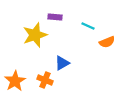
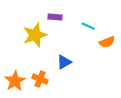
blue triangle: moved 2 px right, 1 px up
orange cross: moved 5 px left, 1 px up
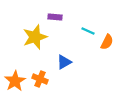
cyan line: moved 5 px down
yellow star: moved 2 px down
orange semicircle: rotated 42 degrees counterclockwise
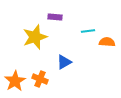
cyan line: rotated 32 degrees counterclockwise
orange semicircle: rotated 112 degrees counterclockwise
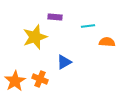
cyan line: moved 5 px up
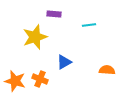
purple rectangle: moved 1 px left, 3 px up
cyan line: moved 1 px right, 1 px up
orange semicircle: moved 28 px down
orange star: rotated 25 degrees counterclockwise
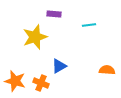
blue triangle: moved 5 px left, 4 px down
orange cross: moved 1 px right, 4 px down
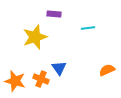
cyan line: moved 1 px left, 3 px down
blue triangle: moved 2 px down; rotated 35 degrees counterclockwise
orange semicircle: rotated 28 degrees counterclockwise
orange cross: moved 4 px up
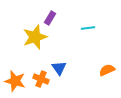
purple rectangle: moved 4 px left, 4 px down; rotated 64 degrees counterclockwise
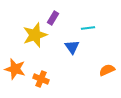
purple rectangle: moved 3 px right
yellow star: moved 2 px up
blue triangle: moved 13 px right, 21 px up
orange star: moved 12 px up
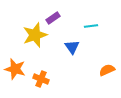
purple rectangle: rotated 24 degrees clockwise
cyan line: moved 3 px right, 2 px up
